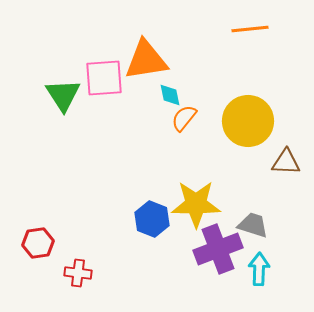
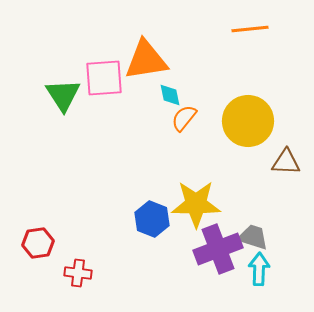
gray trapezoid: moved 12 px down
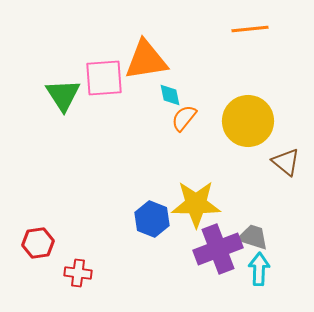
brown triangle: rotated 36 degrees clockwise
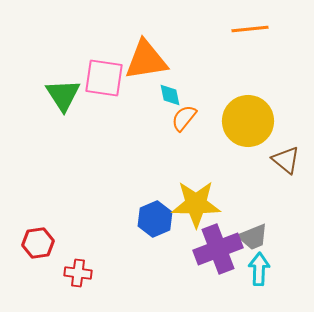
pink square: rotated 12 degrees clockwise
brown triangle: moved 2 px up
blue hexagon: moved 3 px right; rotated 16 degrees clockwise
gray trapezoid: rotated 140 degrees clockwise
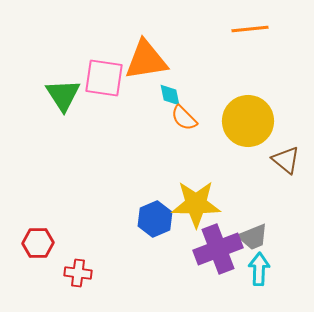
orange semicircle: rotated 84 degrees counterclockwise
red hexagon: rotated 8 degrees clockwise
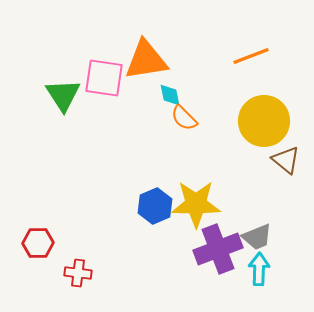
orange line: moved 1 px right, 27 px down; rotated 15 degrees counterclockwise
yellow circle: moved 16 px right
blue hexagon: moved 13 px up
gray trapezoid: moved 4 px right
